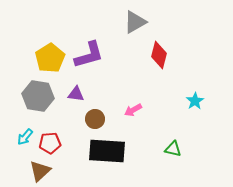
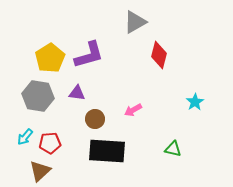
purple triangle: moved 1 px right, 1 px up
cyan star: moved 1 px down
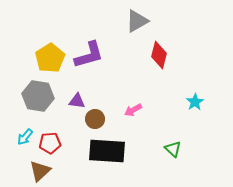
gray triangle: moved 2 px right, 1 px up
purple triangle: moved 8 px down
green triangle: rotated 30 degrees clockwise
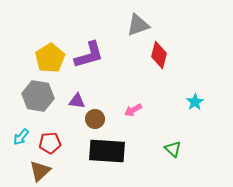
gray triangle: moved 1 px right, 4 px down; rotated 10 degrees clockwise
cyan arrow: moved 4 px left
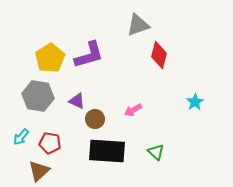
purple triangle: rotated 18 degrees clockwise
red pentagon: rotated 15 degrees clockwise
green triangle: moved 17 px left, 3 px down
brown triangle: moved 1 px left
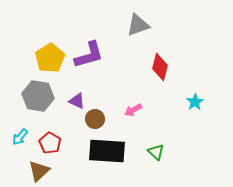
red diamond: moved 1 px right, 12 px down
cyan arrow: moved 1 px left
red pentagon: rotated 20 degrees clockwise
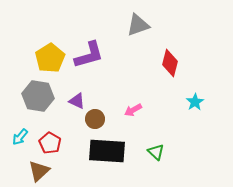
red diamond: moved 10 px right, 4 px up
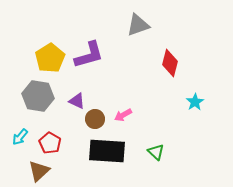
pink arrow: moved 10 px left, 5 px down
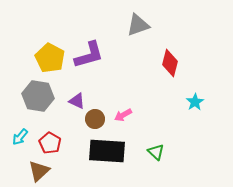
yellow pentagon: rotated 12 degrees counterclockwise
